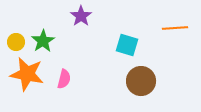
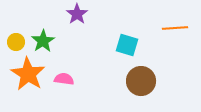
purple star: moved 4 px left, 2 px up
orange star: moved 1 px right; rotated 20 degrees clockwise
pink semicircle: rotated 96 degrees counterclockwise
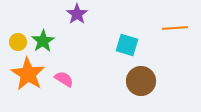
yellow circle: moved 2 px right
pink semicircle: rotated 24 degrees clockwise
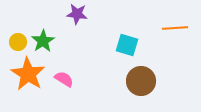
purple star: rotated 30 degrees counterclockwise
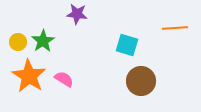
orange star: moved 1 px right, 2 px down
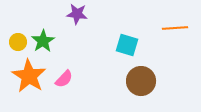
pink semicircle: rotated 102 degrees clockwise
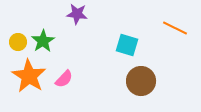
orange line: rotated 30 degrees clockwise
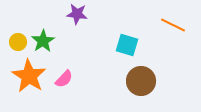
orange line: moved 2 px left, 3 px up
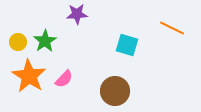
purple star: rotated 10 degrees counterclockwise
orange line: moved 1 px left, 3 px down
green star: moved 2 px right
brown circle: moved 26 px left, 10 px down
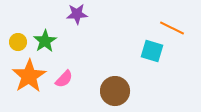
cyan square: moved 25 px right, 6 px down
orange star: rotated 8 degrees clockwise
